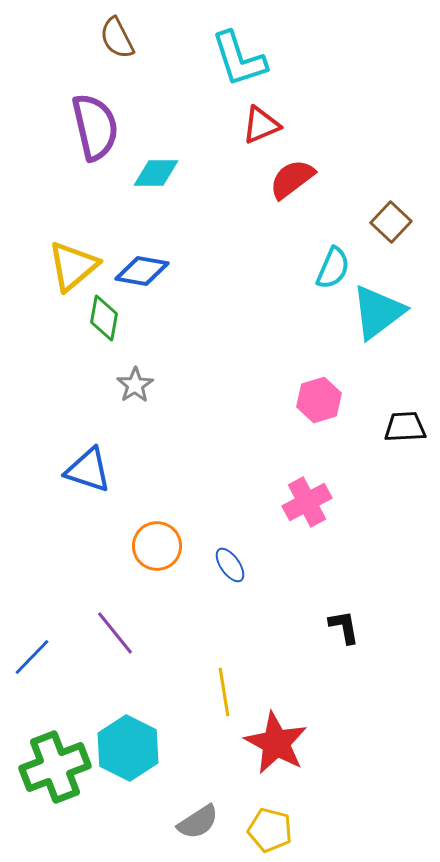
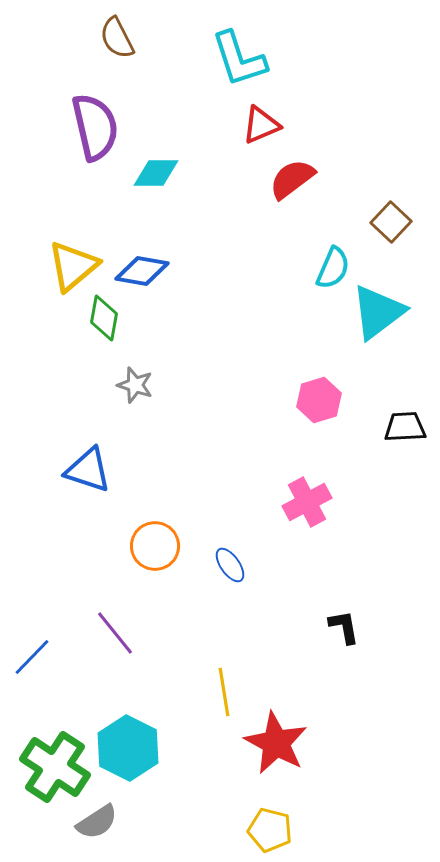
gray star: rotated 21 degrees counterclockwise
orange circle: moved 2 px left
green cross: rotated 36 degrees counterclockwise
gray semicircle: moved 101 px left
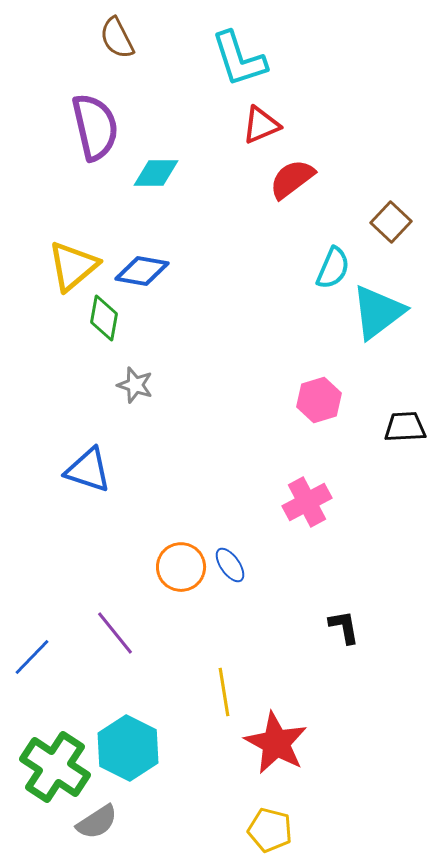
orange circle: moved 26 px right, 21 px down
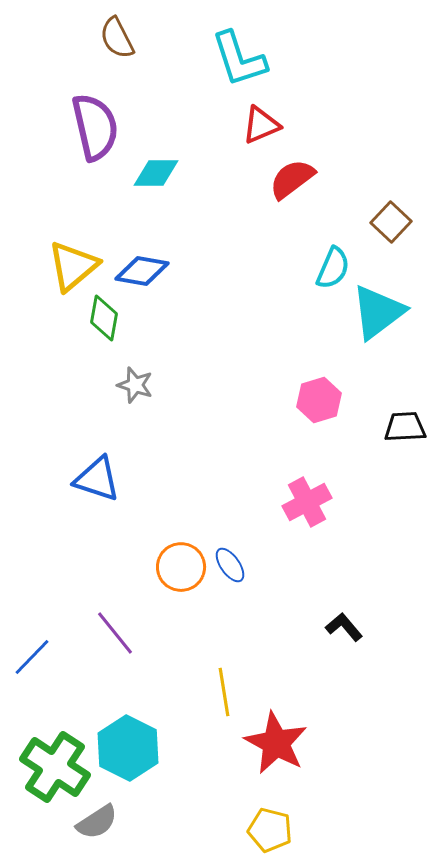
blue triangle: moved 9 px right, 9 px down
black L-shape: rotated 30 degrees counterclockwise
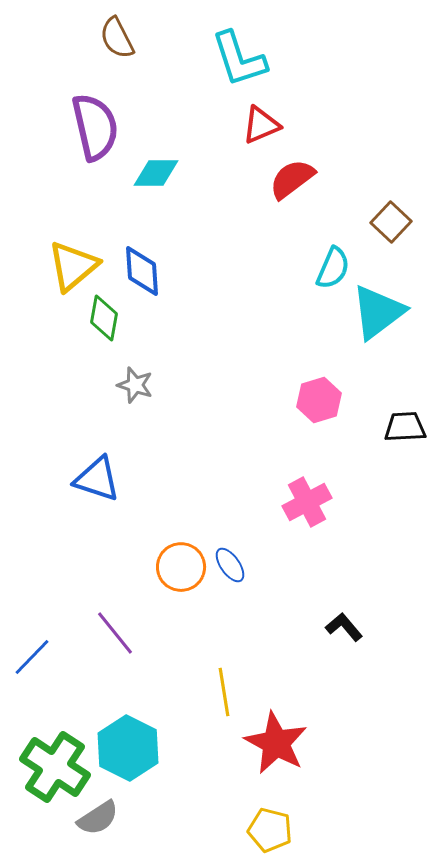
blue diamond: rotated 76 degrees clockwise
gray semicircle: moved 1 px right, 4 px up
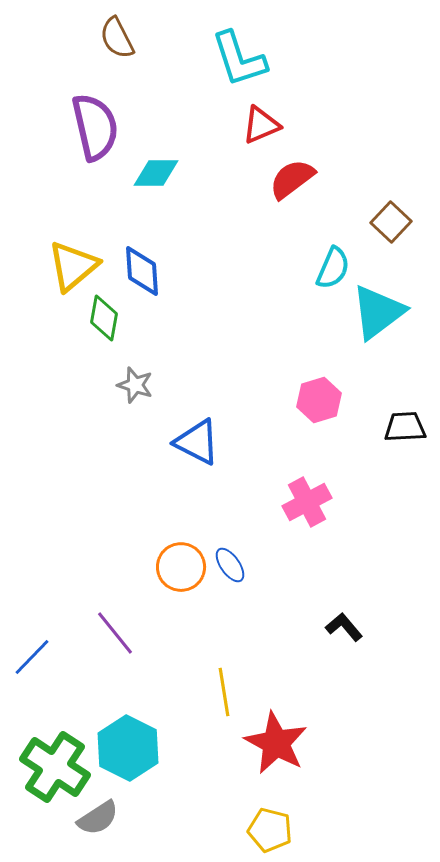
blue triangle: moved 100 px right, 37 px up; rotated 9 degrees clockwise
